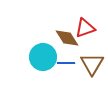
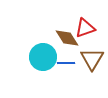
brown triangle: moved 5 px up
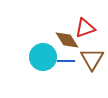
brown diamond: moved 2 px down
blue line: moved 2 px up
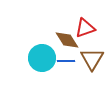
cyan circle: moved 1 px left, 1 px down
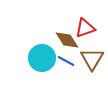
blue line: rotated 30 degrees clockwise
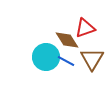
cyan circle: moved 4 px right, 1 px up
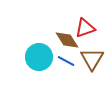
cyan circle: moved 7 px left
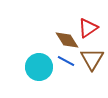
red triangle: moved 3 px right; rotated 15 degrees counterclockwise
cyan circle: moved 10 px down
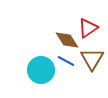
cyan circle: moved 2 px right, 3 px down
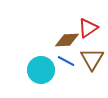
brown diamond: rotated 60 degrees counterclockwise
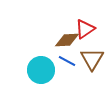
red triangle: moved 3 px left, 1 px down
blue line: moved 1 px right
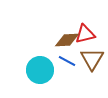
red triangle: moved 5 px down; rotated 20 degrees clockwise
cyan circle: moved 1 px left
